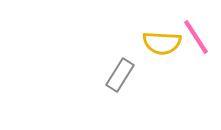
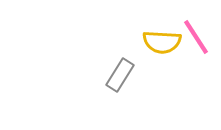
yellow semicircle: moved 1 px up
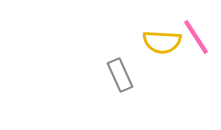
gray rectangle: rotated 56 degrees counterclockwise
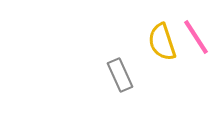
yellow semicircle: rotated 69 degrees clockwise
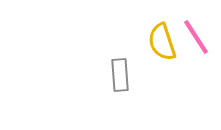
gray rectangle: rotated 20 degrees clockwise
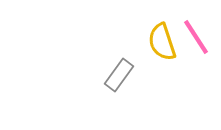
gray rectangle: moved 1 px left; rotated 40 degrees clockwise
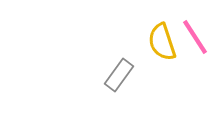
pink line: moved 1 px left
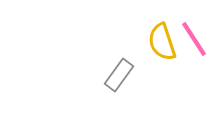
pink line: moved 1 px left, 2 px down
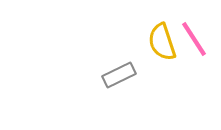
gray rectangle: rotated 28 degrees clockwise
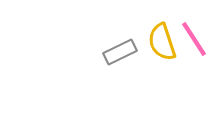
gray rectangle: moved 1 px right, 23 px up
